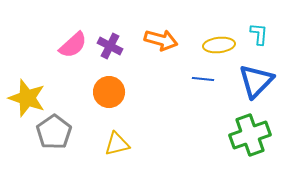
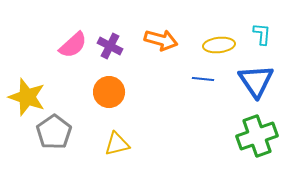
cyan L-shape: moved 3 px right
blue triangle: rotated 18 degrees counterclockwise
yellow star: moved 1 px up
green cross: moved 7 px right, 1 px down
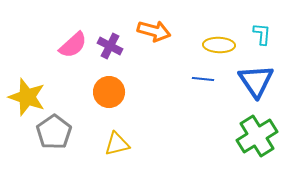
orange arrow: moved 7 px left, 9 px up
yellow ellipse: rotated 8 degrees clockwise
green cross: rotated 12 degrees counterclockwise
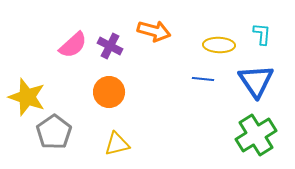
green cross: moved 1 px left, 1 px up
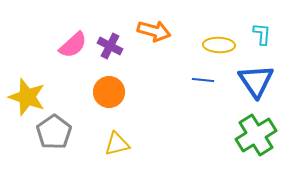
blue line: moved 1 px down
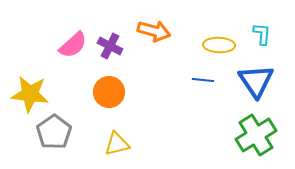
yellow star: moved 3 px right, 3 px up; rotated 12 degrees counterclockwise
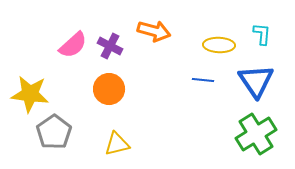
orange circle: moved 3 px up
green cross: moved 1 px up
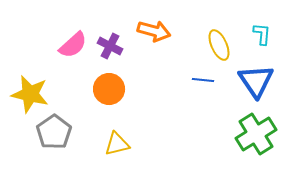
yellow ellipse: rotated 64 degrees clockwise
yellow star: rotated 6 degrees clockwise
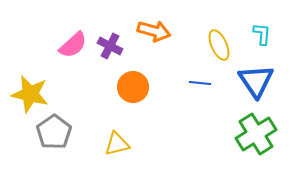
blue line: moved 3 px left, 3 px down
orange circle: moved 24 px right, 2 px up
